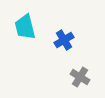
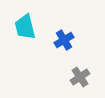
gray cross: rotated 24 degrees clockwise
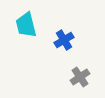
cyan trapezoid: moved 1 px right, 2 px up
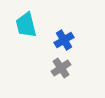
gray cross: moved 19 px left, 9 px up
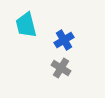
gray cross: rotated 24 degrees counterclockwise
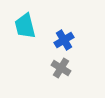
cyan trapezoid: moved 1 px left, 1 px down
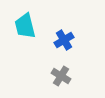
gray cross: moved 8 px down
